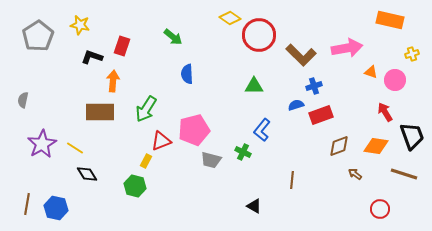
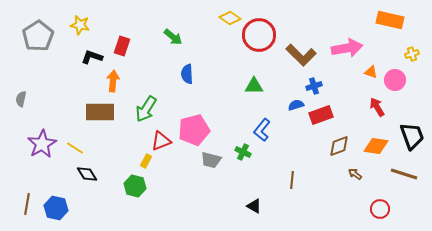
gray semicircle at (23, 100): moved 2 px left, 1 px up
red arrow at (385, 112): moved 8 px left, 5 px up
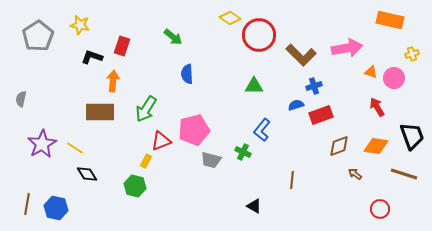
pink circle at (395, 80): moved 1 px left, 2 px up
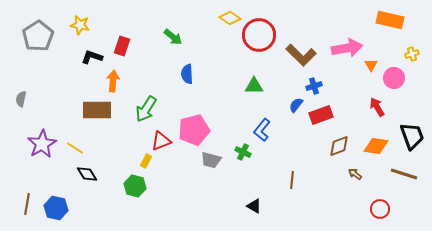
orange triangle at (371, 72): moved 7 px up; rotated 40 degrees clockwise
blue semicircle at (296, 105): rotated 35 degrees counterclockwise
brown rectangle at (100, 112): moved 3 px left, 2 px up
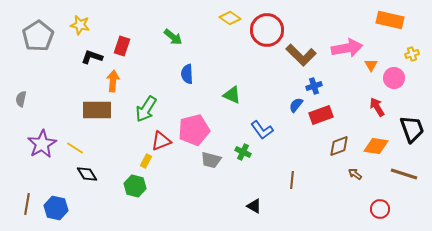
red circle at (259, 35): moved 8 px right, 5 px up
green triangle at (254, 86): moved 22 px left, 9 px down; rotated 24 degrees clockwise
blue L-shape at (262, 130): rotated 75 degrees counterclockwise
black trapezoid at (412, 136): moved 7 px up
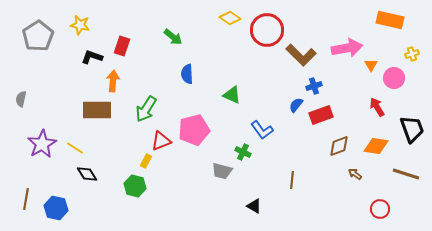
gray trapezoid at (211, 160): moved 11 px right, 11 px down
brown line at (404, 174): moved 2 px right
brown line at (27, 204): moved 1 px left, 5 px up
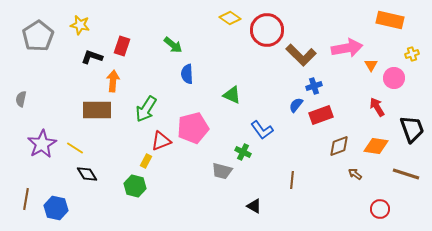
green arrow at (173, 37): moved 8 px down
pink pentagon at (194, 130): moved 1 px left, 2 px up
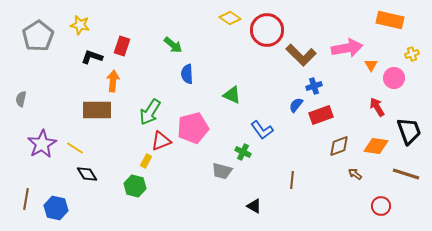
green arrow at (146, 109): moved 4 px right, 3 px down
black trapezoid at (412, 129): moved 3 px left, 2 px down
red circle at (380, 209): moved 1 px right, 3 px up
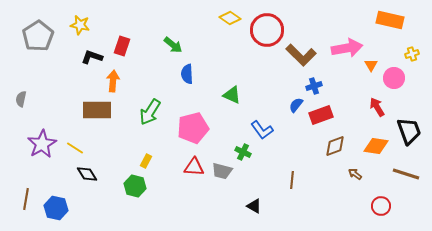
red triangle at (161, 141): moved 33 px right, 26 px down; rotated 25 degrees clockwise
brown diamond at (339, 146): moved 4 px left
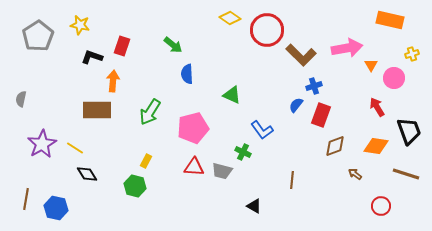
red rectangle at (321, 115): rotated 50 degrees counterclockwise
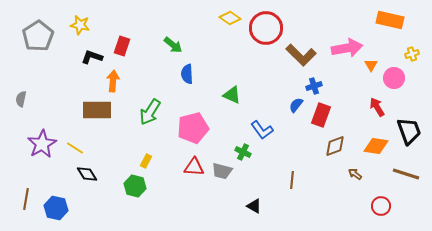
red circle at (267, 30): moved 1 px left, 2 px up
